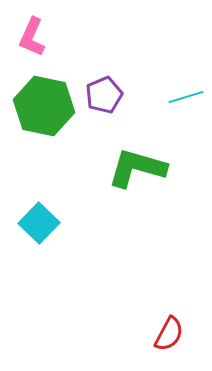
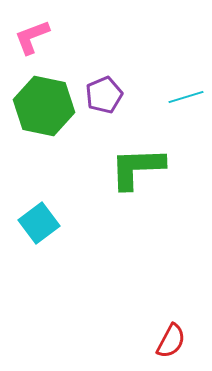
pink L-shape: rotated 45 degrees clockwise
green L-shape: rotated 18 degrees counterclockwise
cyan square: rotated 9 degrees clockwise
red semicircle: moved 2 px right, 7 px down
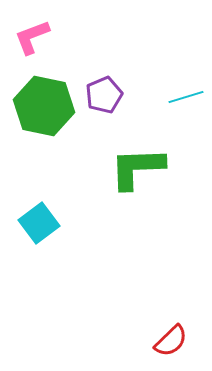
red semicircle: rotated 18 degrees clockwise
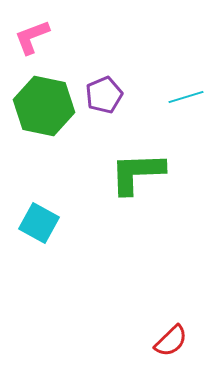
green L-shape: moved 5 px down
cyan square: rotated 24 degrees counterclockwise
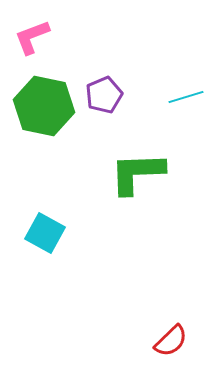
cyan square: moved 6 px right, 10 px down
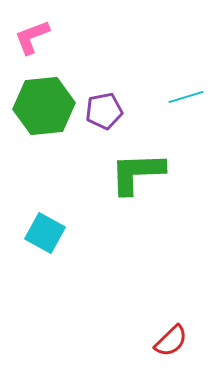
purple pentagon: moved 16 px down; rotated 12 degrees clockwise
green hexagon: rotated 18 degrees counterclockwise
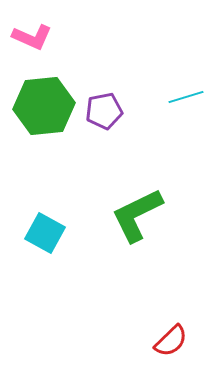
pink L-shape: rotated 135 degrees counterclockwise
green L-shape: moved 42 px down; rotated 24 degrees counterclockwise
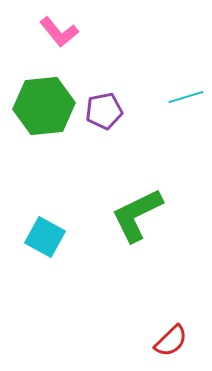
pink L-shape: moved 27 px right, 5 px up; rotated 27 degrees clockwise
cyan square: moved 4 px down
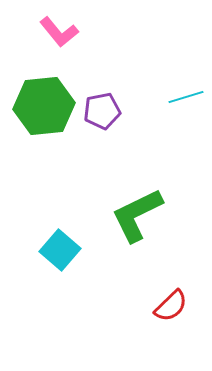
purple pentagon: moved 2 px left
cyan square: moved 15 px right, 13 px down; rotated 12 degrees clockwise
red semicircle: moved 35 px up
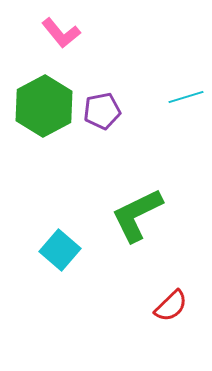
pink L-shape: moved 2 px right, 1 px down
green hexagon: rotated 22 degrees counterclockwise
